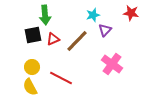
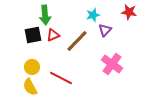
red star: moved 2 px left, 1 px up
red triangle: moved 4 px up
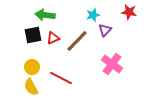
green arrow: rotated 102 degrees clockwise
red triangle: moved 3 px down
yellow semicircle: moved 1 px right
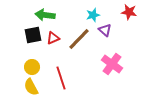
purple triangle: rotated 32 degrees counterclockwise
brown line: moved 2 px right, 2 px up
red line: rotated 45 degrees clockwise
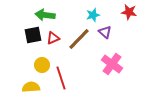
purple triangle: moved 2 px down
yellow circle: moved 10 px right, 2 px up
yellow semicircle: rotated 114 degrees clockwise
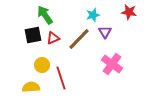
green arrow: rotated 48 degrees clockwise
purple triangle: rotated 16 degrees clockwise
